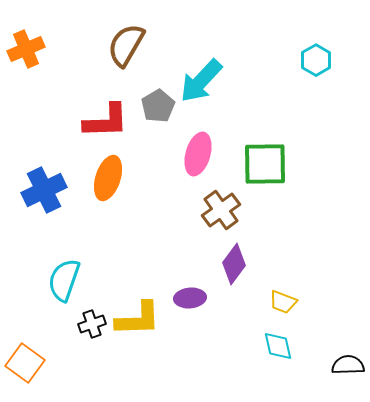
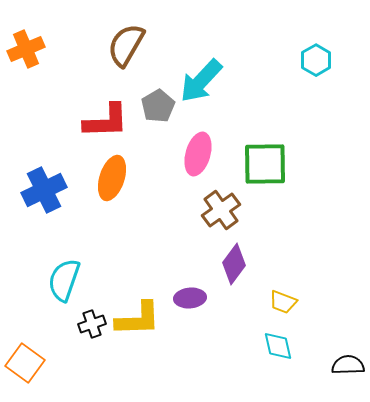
orange ellipse: moved 4 px right
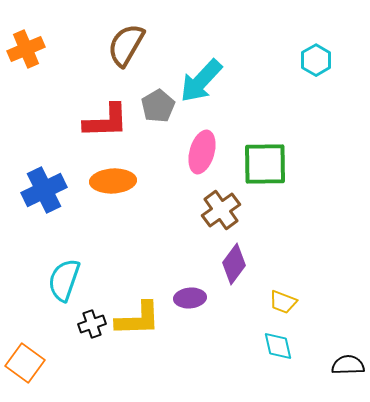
pink ellipse: moved 4 px right, 2 px up
orange ellipse: moved 1 px right, 3 px down; rotated 69 degrees clockwise
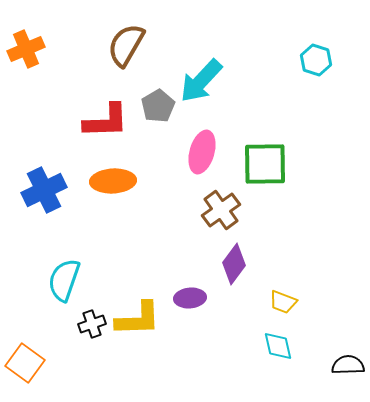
cyan hexagon: rotated 12 degrees counterclockwise
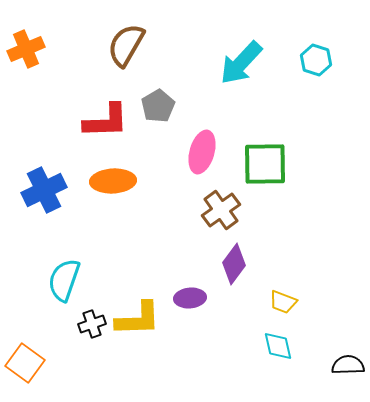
cyan arrow: moved 40 px right, 18 px up
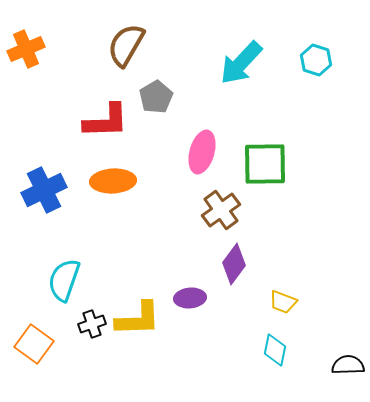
gray pentagon: moved 2 px left, 9 px up
cyan diamond: moved 3 px left, 4 px down; rotated 24 degrees clockwise
orange square: moved 9 px right, 19 px up
